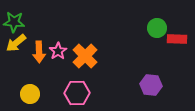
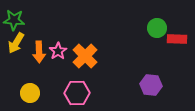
green star: moved 2 px up
yellow arrow: rotated 20 degrees counterclockwise
yellow circle: moved 1 px up
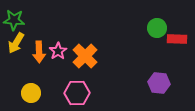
purple hexagon: moved 8 px right, 2 px up
yellow circle: moved 1 px right
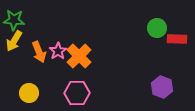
yellow arrow: moved 2 px left, 2 px up
orange arrow: rotated 20 degrees counterclockwise
orange cross: moved 6 px left
purple hexagon: moved 3 px right, 4 px down; rotated 15 degrees clockwise
yellow circle: moved 2 px left
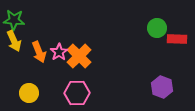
yellow arrow: rotated 55 degrees counterclockwise
pink star: moved 1 px right, 1 px down
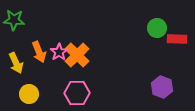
yellow arrow: moved 2 px right, 22 px down
orange cross: moved 2 px left, 1 px up
yellow circle: moved 1 px down
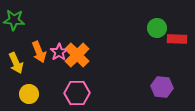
purple hexagon: rotated 15 degrees counterclockwise
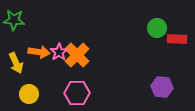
orange arrow: rotated 60 degrees counterclockwise
